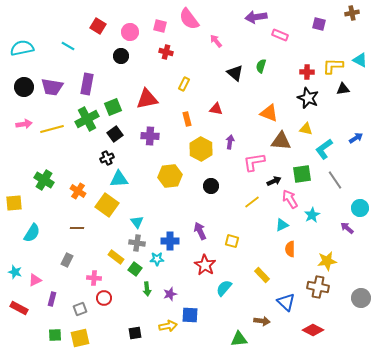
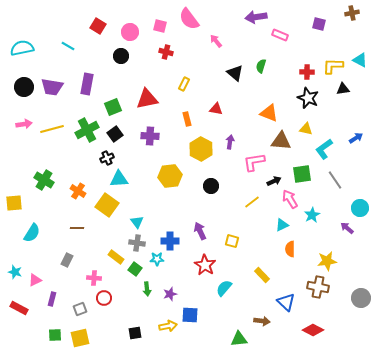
green cross at (87, 119): moved 11 px down
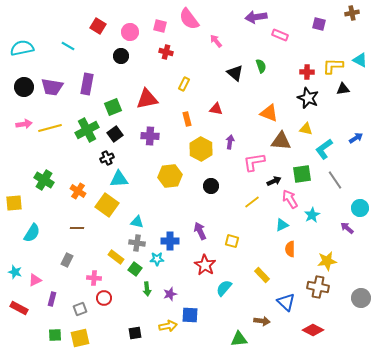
green semicircle at (261, 66): rotated 144 degrees clockwise
yellow line at (52, 129): moved 2 px left, 1 px up
cyan triangle at (137, 222): rotated 40 degrees counterclockwise
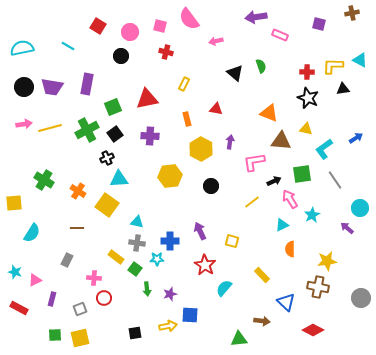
pink arrow at (216, 41): rotated 64 degrees counterclockwise
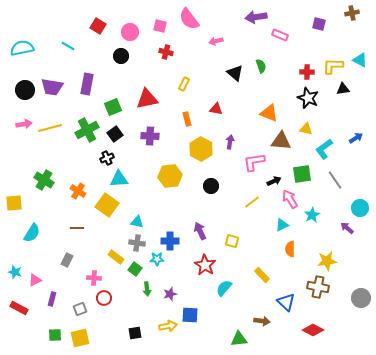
black circle at (24, 87): moved 1 px right, 3 px down
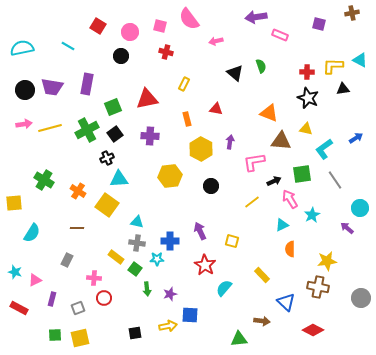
gray square at (80, 309): moved 2 px left, 1 px up
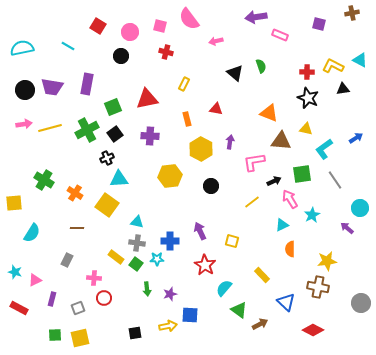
yellow L-shape at (333, 66): rotated 25 degrees clockwise
orange cross at (78, 191): moved 3 px left, 2 px down
green square at (135, 269): moved 1 px right, 5 px up
gray circle at (361, 298): moved 5 px down
brown arrow at (262, 321): moved 2 px left, 3 px down; rotated 35 degrees counterclockwise
green triangle at (239, 339): moved 29 px up; rotated 42 degrees clockwise
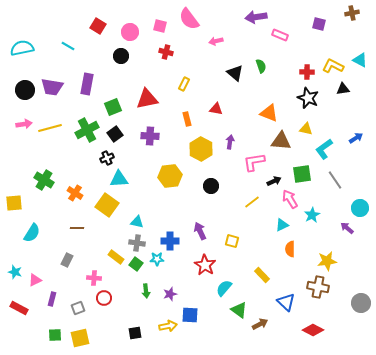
green arrow at (147, 289): moved 1 px left, 2 px down
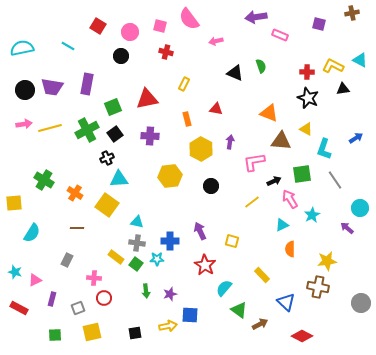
black triangle at (235, 73): rotated 18 degrees counterclockwise
yellow triangle at (306, 129): rotated 16 degrees clockwise
cyan L-shape at (324, 149): rotated 35 degrees counterclockwise
red diamond at (313, 330): moved 11 px left, 6 px down
yellow square at (80, 338): moved 12 px right, 6 px up
